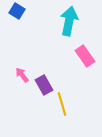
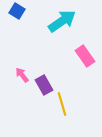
cyan arrow: moved 7 px left; rotated 44 degrees clockwise
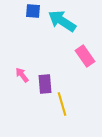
blue square: moved 16 px right; rotated 28 degrees counterclockwise
cyan arrow: rotated 112 degrees counterclockwise
purple rectangle: moved 1 px right, 1 px up; rotated 24 degrees clockwise
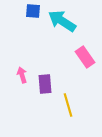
pink rectangle: moved 1 px down
pink arrow: rotated 21 degrees clockwise
yellow line: moved 6 px right, 1 px down
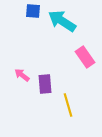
pink arrow: rotated 35 degrees counterclockwise
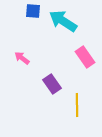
cyan arrow: moved 1 px right
pink arrow: moved 17 px up
purple rectangle: moved 7 px right; rotated 30 degrees counterclockwise
yellow line: moved 9 px right; rotated 15 degrees clockwise
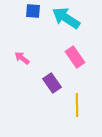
cyan arrow: moved 3 px right, 3 px up
pink rectangle: moved 10 px left
purple rectangle: moved 1 px up
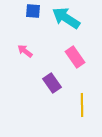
pink arrow: moved 3 px right, 7 px up
yellow line: moved 5 px right
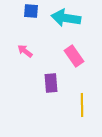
blue square: moved 2 px left
cyan arrow: rotated 24 degrees counterclockwise
pink rectangle: moved 1 px left, 1 px up
purple rectangle: moved 1 px left; rotated 30 degrees clockwise
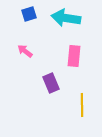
blue square: moved 2 px left, 3 px down; rotated 21 degrees counterclockwise
pink rectangle: rotated 40 degrees clockwise
purple rectangle: rotated 18 degrees counterclockwise
